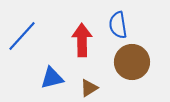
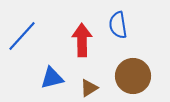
brown circle: moved 1 px right, 14 px down
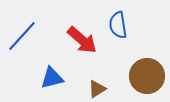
red arrow: rotated 132 degrees clockwise
brown circle: moved 14 px right
brown triangle: moved 8 px right, 1 px down
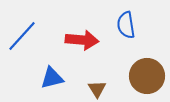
blue semicircle: moved 8 px right
red arrow: rotated 36 degrees counterclockwise
brown triangle: rotated 30 degrees counterclockwise
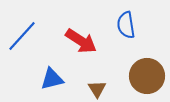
red arrow: moved 1 px left, 1 px down; rotated 28 degrees clockwise
blue triangle: moved 1 px down
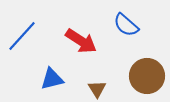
blue semicircle: rotated 40 degrees counterclockwise
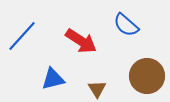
blue triangle: moved 1 px right
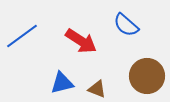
blue line: rotated 12 degrees clockwise
blue triangle: moved 9 px right, 4 px down
brown triangle: rotated 36 degrees counterclockwise
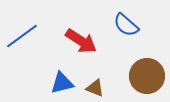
brown triangle: moved 2 px left, 1 px up
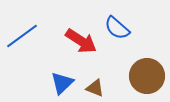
blue semicircle: moved 9 px left, 3 px down
blue triangle: rotated 30 degrees counterclockwise
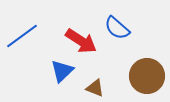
blue triangle: moved 12 px up
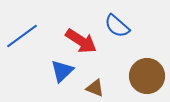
blue semicircle: moved 2 px up
